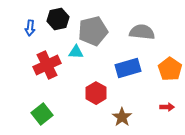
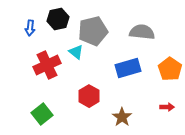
cyan triangle: rotated 35 degrees clockwise
red hexagon: moved 7 px left, 3 px down
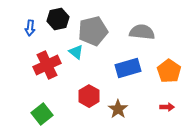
orange pentagon: moved 1 px left, 2 px down
brown star: moved 4 px left, 8 px up
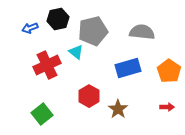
blue arrow: rotated 63 degrees clockwise
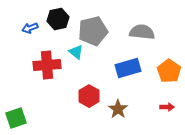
red cross: rotated 20 degrees clockwise
green square: moved 26 px left, 4 px down; rotated 20 degrees clockwise
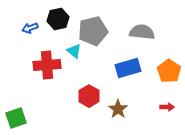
cyan triangle: moved 2 px left, 1 px up
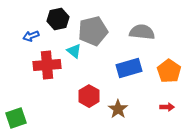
blue arrow: moved 1 px right, 8 px down
blue rectangle: moved 1 px right
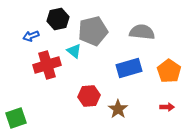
red cross: rotated 12 degrees counterclockwise
red hexagon: rotated 25 degrees clockwise
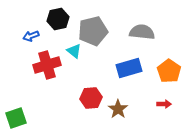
red hexagon: moved 2 px right, 2 px down
red arrow: moved 3 px left, 3 px up
